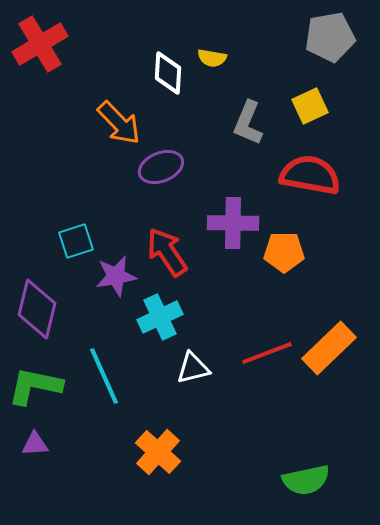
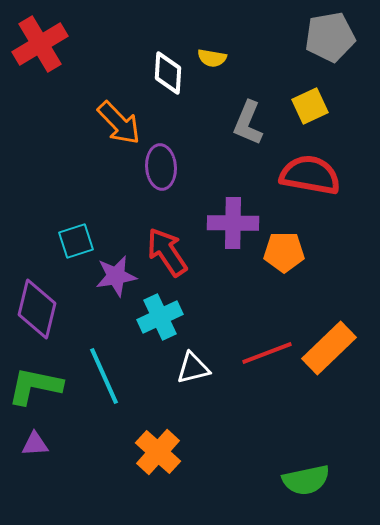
purple ellipse: rotated 72 degrees counterclockwise
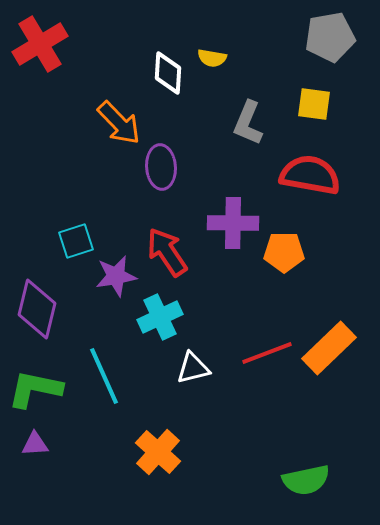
yellow square: moved 4 px right, 2 px up; rotated 33 degrees clockwise
green L-shape: moved 3 px down
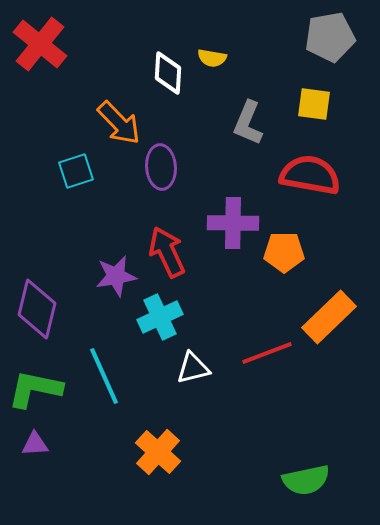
red cross: rotated 20 degrees counterclockwise
cyan square: moved 70 px up
red arrow: rotated 9 degrees clockwise
orange rectangle: moved 31 px up
